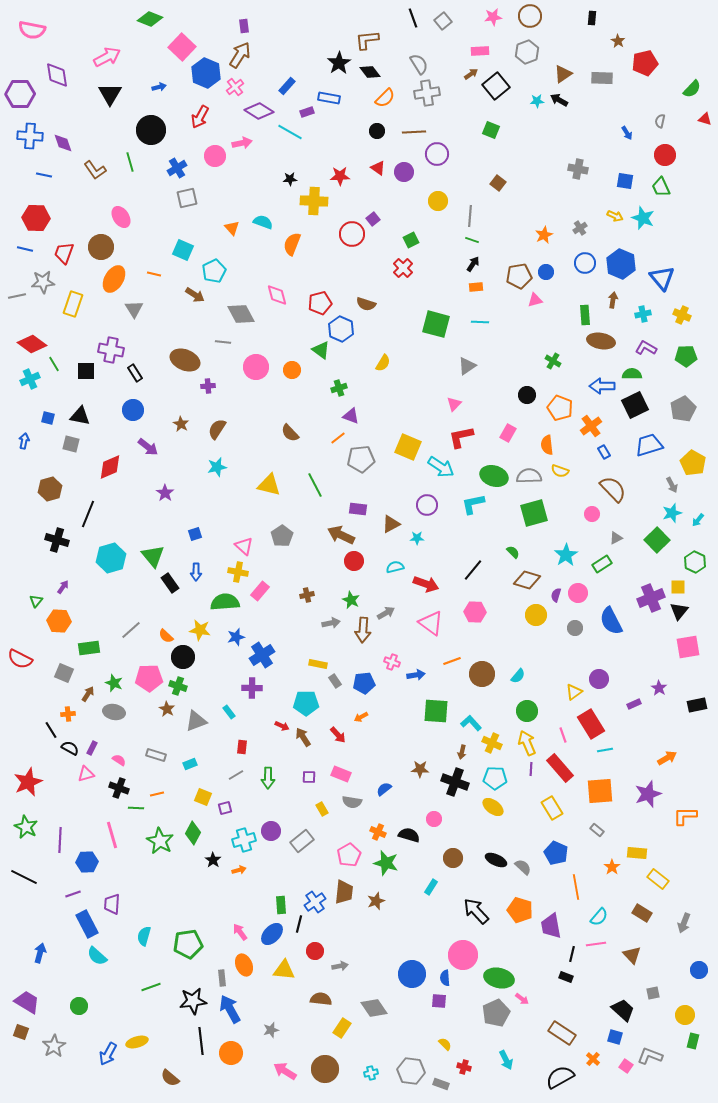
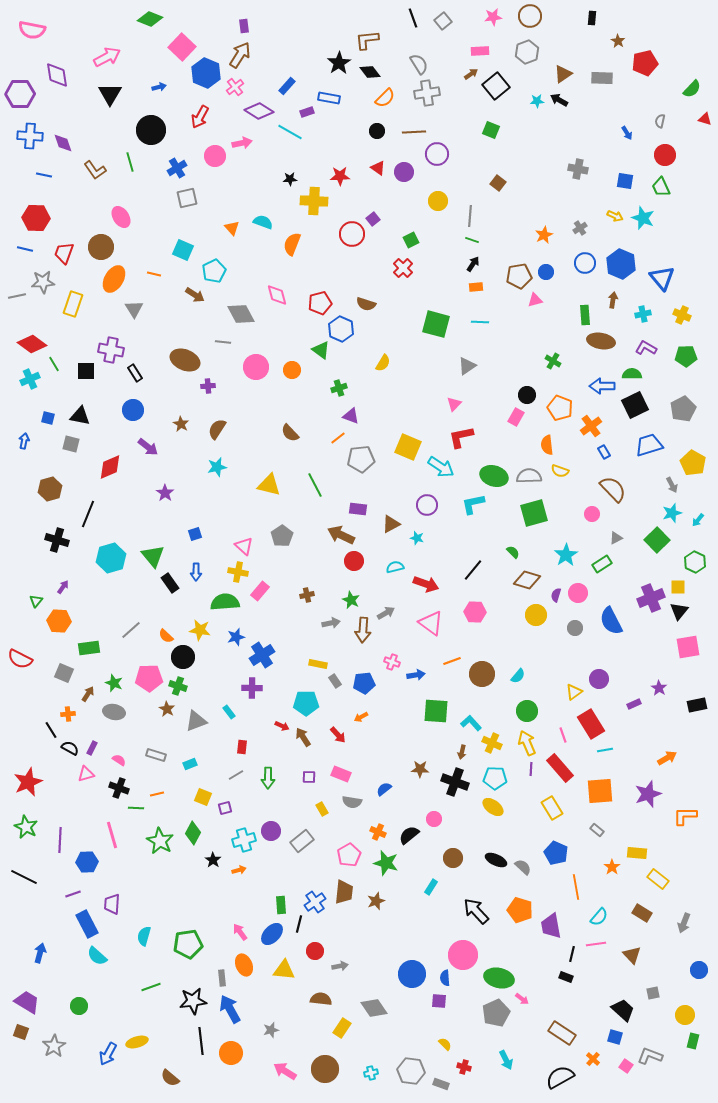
pink rectangle at (508, 433): moved 8 px right, 16 px up
cyan star at (417, 538): rotated 16 degrees clockwise
black semicircle at (409, 835): rotated 55 degrees counterclockwise
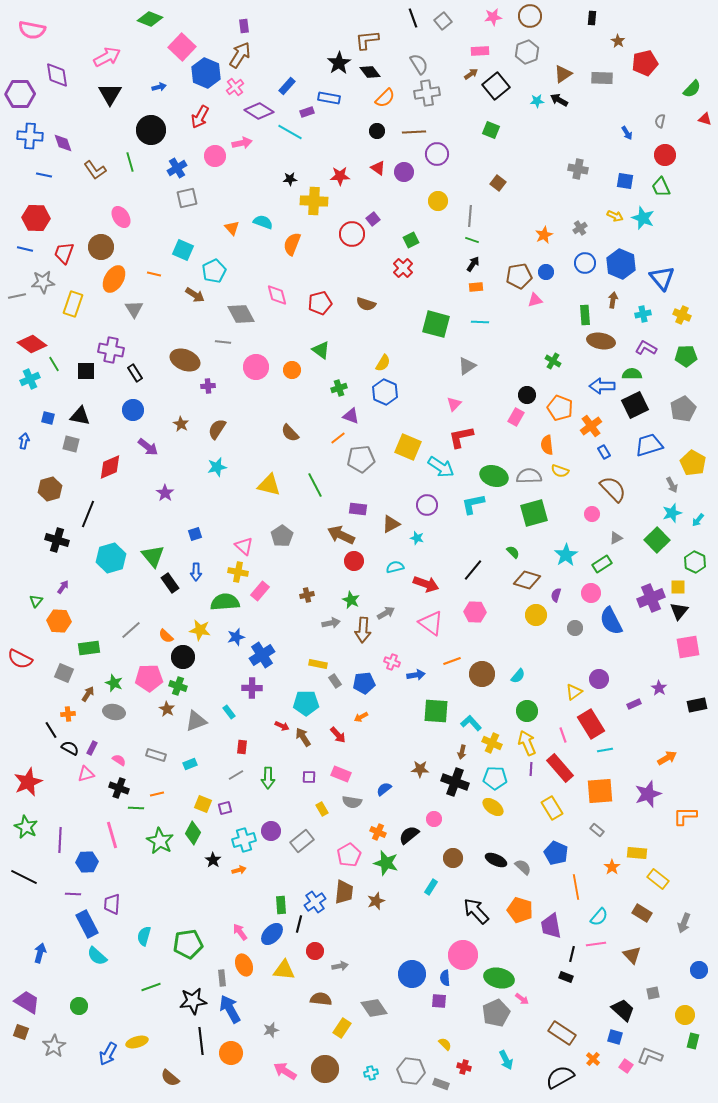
blue hexagon at (341, 329): moved 44 px right, 63 px down
pink circle at (578, 593): moved 13 px right
yellow square at (203, 797): moved 7 px down
purple line at (73, 894): rotated 21 degrees clockwise
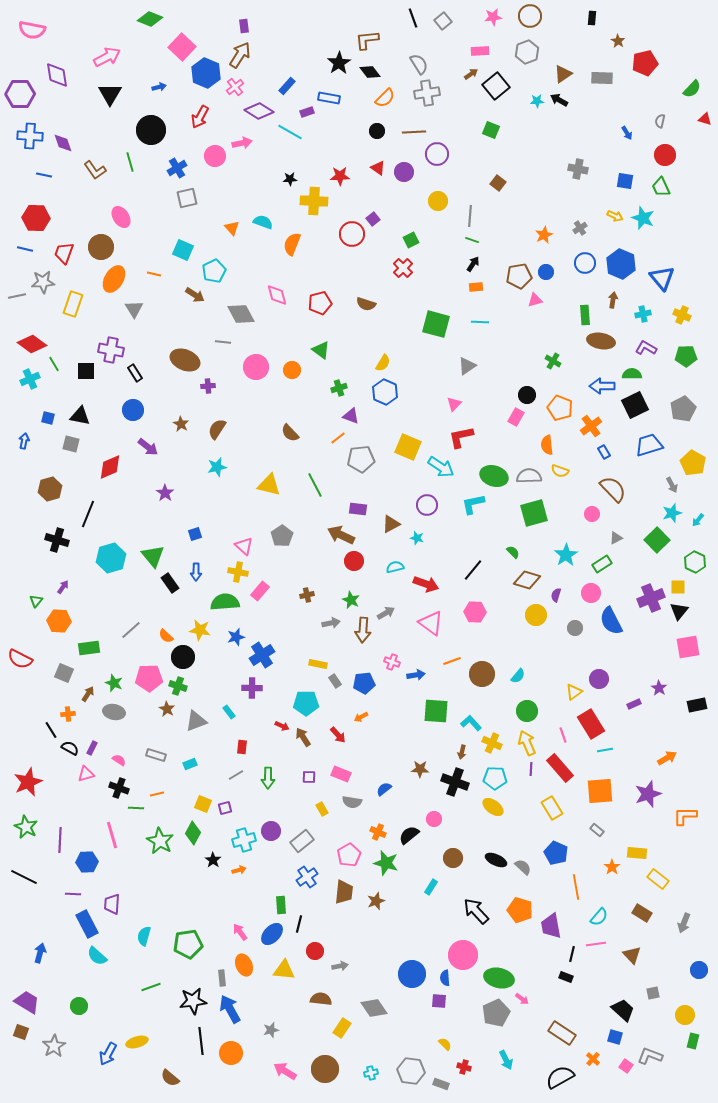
blue cross at (315, 902): moved 8 px left, 25 px up
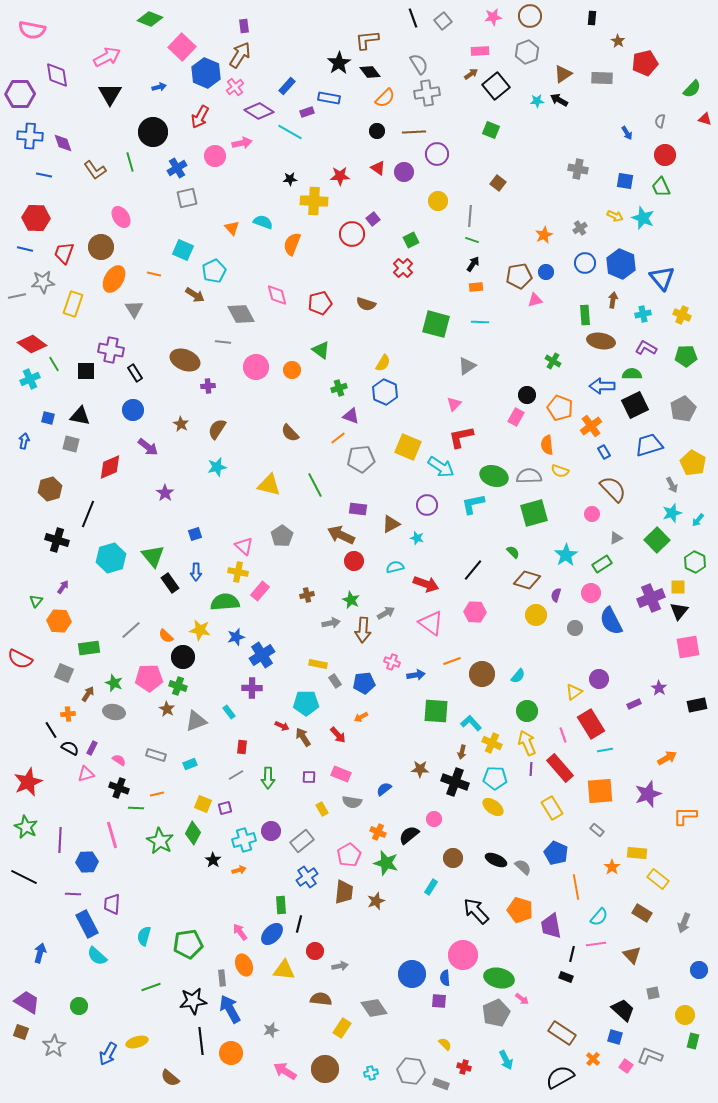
black circle at (151, 130): moved 2 px right, 2 px down
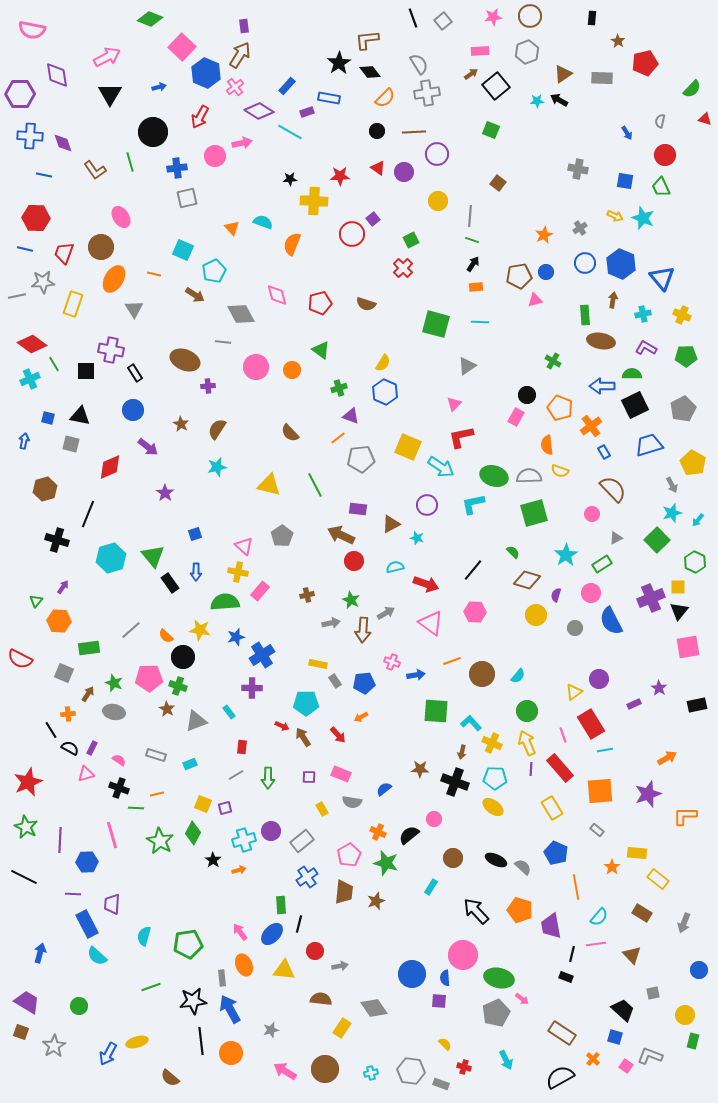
blue cross at (177, 168): rotated 24 degrees clockwise
brown hexagon at (50, 489): moved 5 px left
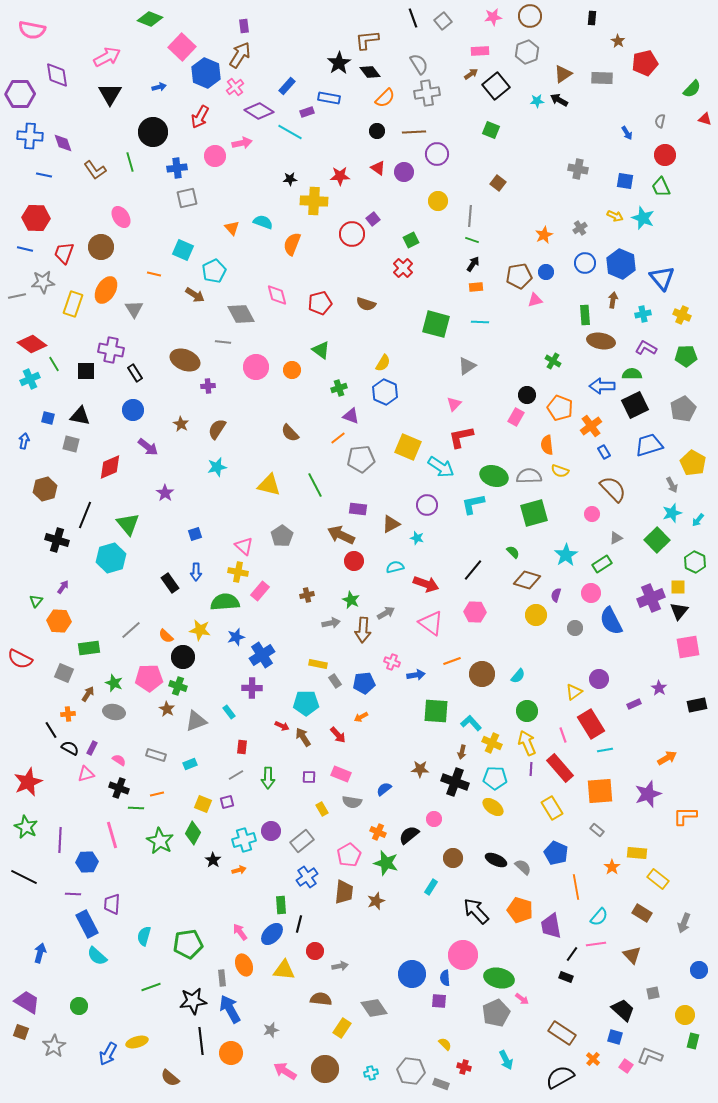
orange ellipse at (114, 279): moved 8 px left, 11 px down
black line at (88, 514): moved 3 px left, 1 px down
green triangle at (153, 556): moved 25 px left, 32 px up
purple square at (225, 808): moved 2 px right, 6 px up
black line at (572, 954): rotated 21 degrees clockwise
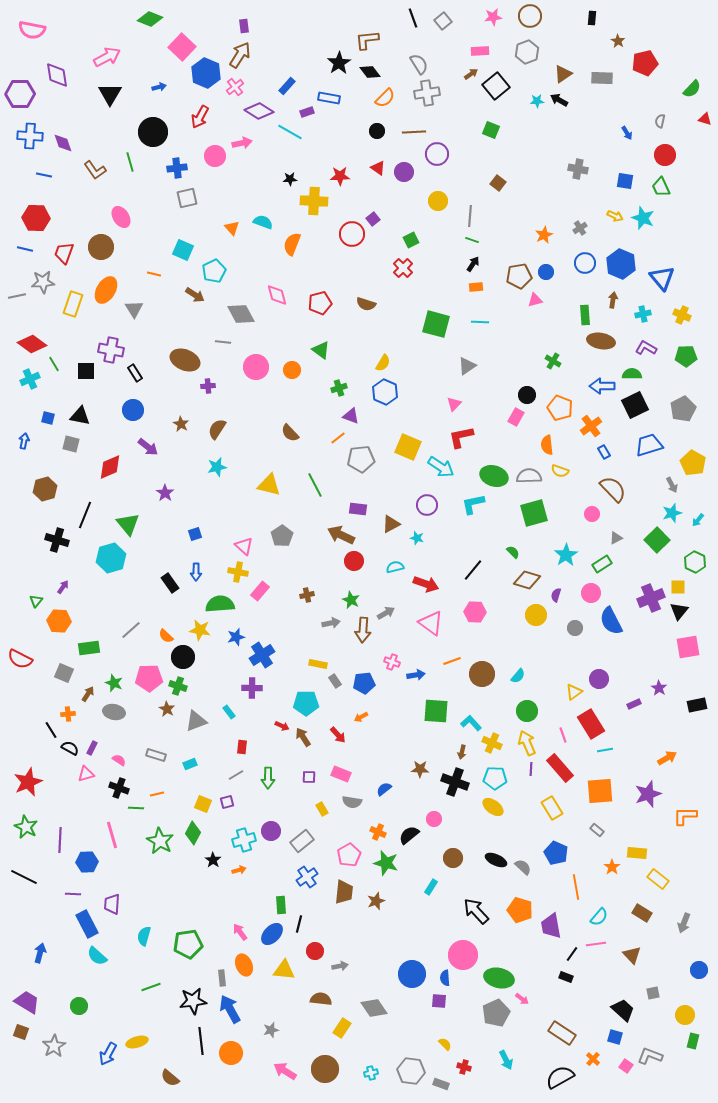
green semicircle at (225, 602): moved 5 px left, 2 px down
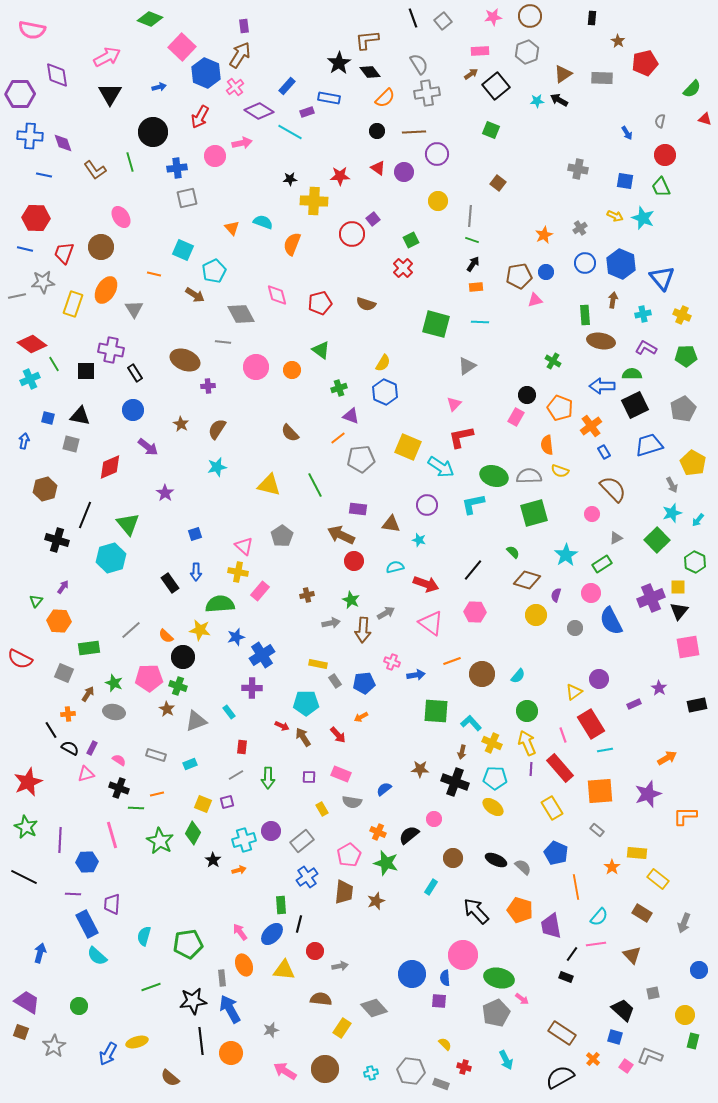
brown triangle at (391, 524): rotated 36 degrees clockwise
cyan star at (417, 538): moved 2 px right, 2 px down
gray diamond at (374, 1008): rotated 8 degrees counterclockwise
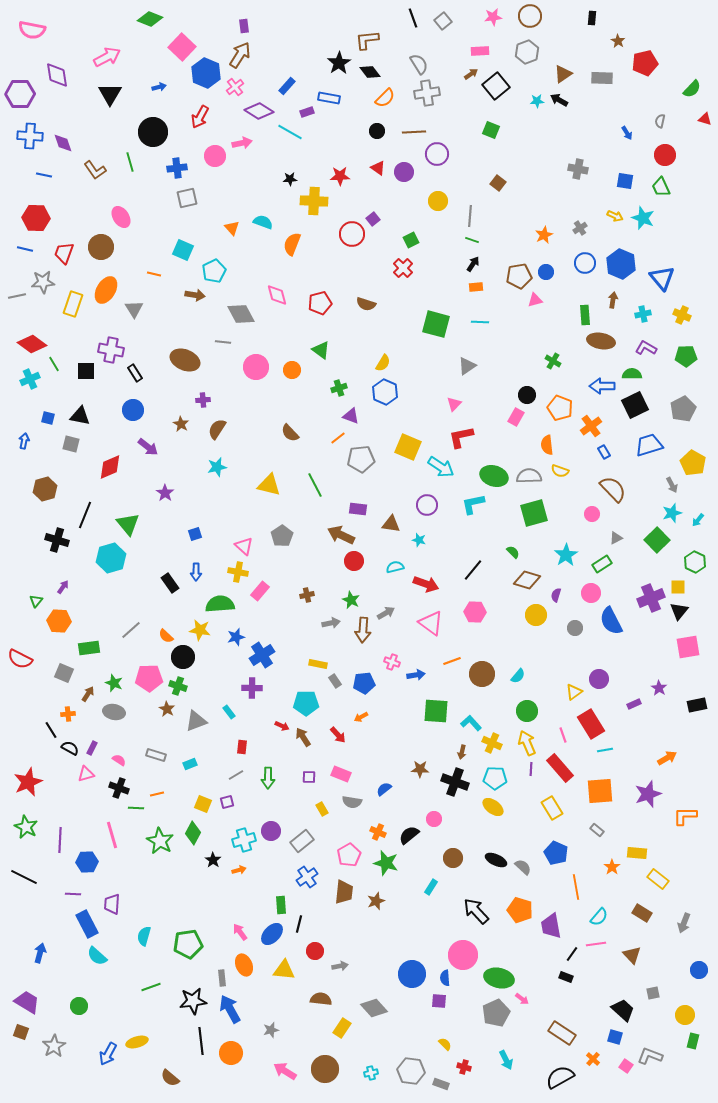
brown arrow at (195, 295): rotated 24 degrees counterclockwise
purple cross at (208, 386): moved 5 px left, 14 px down
